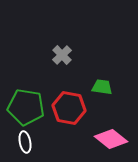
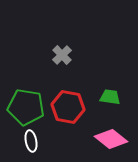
green trapezoid: moved 8 px right, 10 px down
red hexagon: moved 1 px left, 1 px up
white ellipse: moved 6 px right, 1 px up
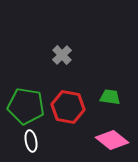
green pentagon: moved 1 px up
pink diamond: moved 1 px right, 1 px down
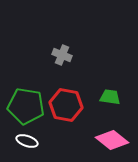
gray cross: rotated 24 degrees counterclockwise
red hexagon: moved 2 px left, 2 px up
white ellipse: moved 4 px left; rotated 60 degrees counterclockwise
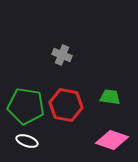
pink diamond: rotated 20 degrees counterclockwise
